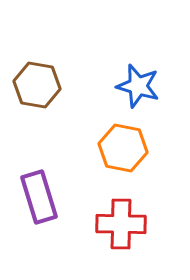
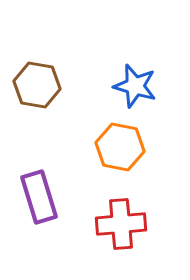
blue star: moved 3 px left
orange hexagon: moved 3 px left, 1 px up
red cross: rotated 6 degrees counterclockwise
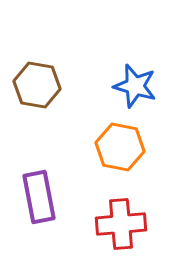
purple rectangle: rotated 6 degrees clockwise
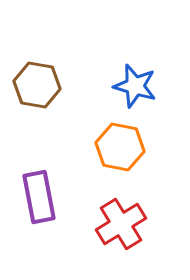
red cross: rotated 27 degrees counterclockwise
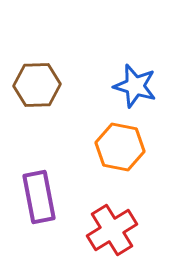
brown hexagon: rotated 12 degrees counterclockwise
red cross: moved 9 px left, 6 px down
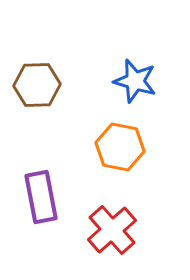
blue star: moved 5 px up
purple rectangle: moved 2 px right
red cross: rotated 9 degrees counterclockwise
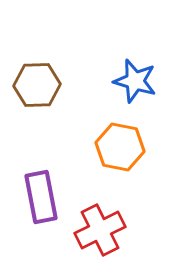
red cross: moved 12 px left; rotated 15 degrees clockwise
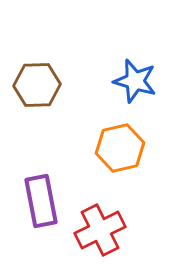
orange hexagon: moved 1 px down; rotated 24 degrees counterclockwise
purple rectangle: moved 4 px down
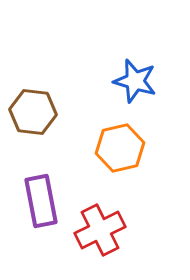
brown hexagon: moved 4 px left, 27 px down; rotated 9 degrees clockwise
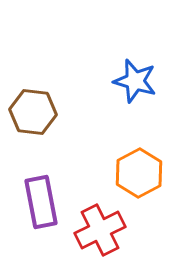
orange hexagon: moved 19 px right, 25 px down; rotated 15 degrees counterclockwise
purple rectangle: moved 1 px down
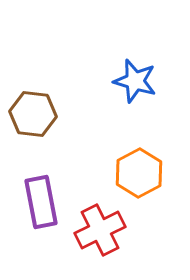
brown hexagon: moved 2 px down
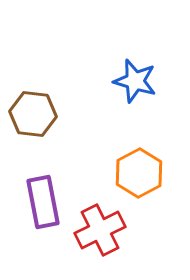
purple rectangle: moved 2 px right
